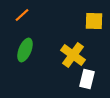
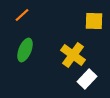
white rectangle: rotated 30 degrees clockwise
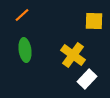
green ellipse: rotated 30 degrees counterclockwise
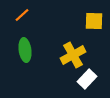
yellow cross: rotated 25 degrees clockwise
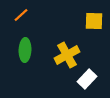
orange line: moved 1 px left
green ellipse: rotated 10 degrees clockwise
yellow cross: moved 6 px left
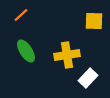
green ellipse: moved 1 px right, 1 px down; rotated 35 degrees counterclockwise
yellow cross: rotated 20 degrees clockwise
white rectangle: moved 1 px right, 1 px up
